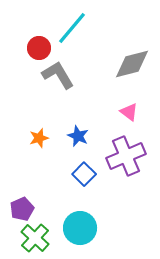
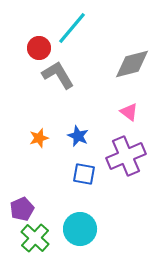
blue square: rotated 35 degrees counterclockwise
cyan circle: moved 1 px down
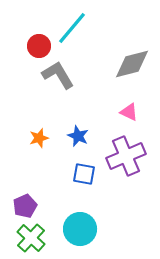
red circle: moved 2 px up
pink triangle: rotated 12 degrees counterclockwise
purple pentagon: moved 3 px right, 3 px up
green cross: moved 4 px left
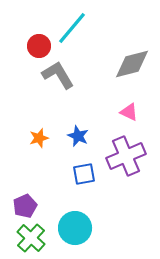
blue square: rotated 20 degrees counterclockwise
cyan circle: moved 5 px left, 1 px up
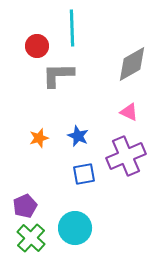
cyan line: rotated 42 degrees counterclockwise
red circle: moved 2 px left
gray diamond: rotated 15 degrees counterclockwise
gray L-shape: rotated 60 degrees counterclockwise
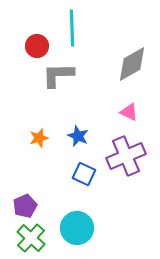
blue square: rotated 35 degrees clockwise
cyan circle: moved 2 px right
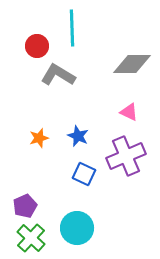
gray diamond: rotated 30 degrees clockwise
gray L-shape: rotated 32 degrees clockwise
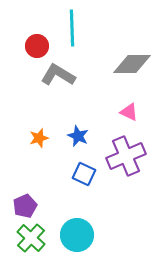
cyan circle: moved 7 px down
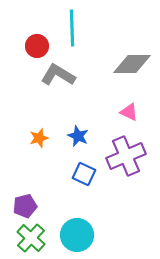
purple pentagon: rotated 10 degrees clockwise
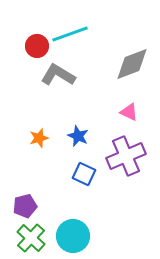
cyan line: moved 2 px left, 6 px down; rotated 72 degrees clockwise
gray diamond: rotated 21 degrees counterclockwise
cyan circle: moved 4 px left, 1 px down
